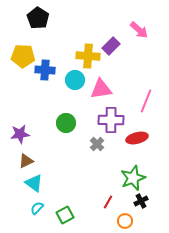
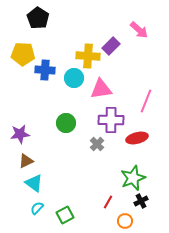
yellow pentagon: moved 2 px up
cyan circle: moved 1 px left, 2 px up
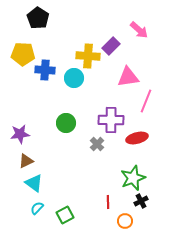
pink triangle: moved 27 px right, 12 px up
red line: rotated 32 degrees counterclockwise
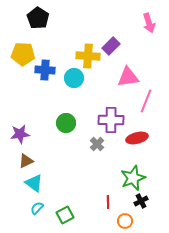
pink arrow: moved 10 px right, 7 px up; rotated 30 degrees clockwise
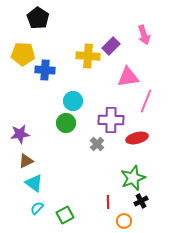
pink arrow: moved 5 px left, 12 px down
cyan circle: moved 1 px left, 23 px down
orange circle: moved 1 px left
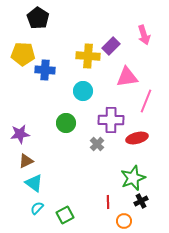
pink triangle: moved 1 px left
cyan circle: moved 10 px right, 10 px up
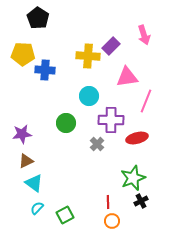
cyan circle: moved 6 px right, 5 px down
purple star: moved 2 px right
orange circle: moved 12 px left
